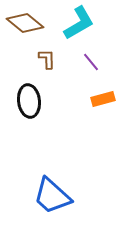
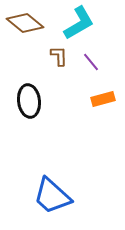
brown L-shape: moved 12 px right, 3 px up
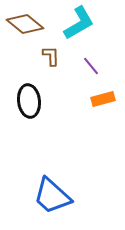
brown diamond: moved 1 px down
brown L-shape: moved 8 px left
purple line: moved 4 px down
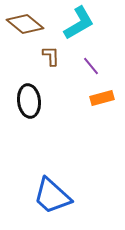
orange rectangle: moved 1 px left, 1 px up
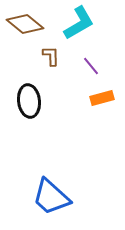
blue trapezoid: moved 1 px left, 1 px down
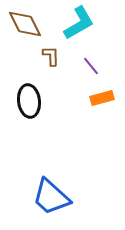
brown diamond: rotated 24 degrees clockwise
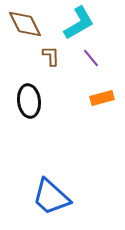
purple line: moved 8 px up
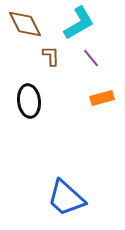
blue trapezoid: moved 15 px right, 1 px down
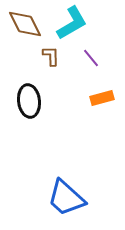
cyan L-shape: moved 7 px left
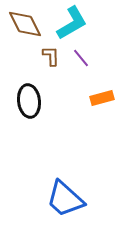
purple line: moved 10 px left
blue trapezoid: moved 1 px left, 1 px down
